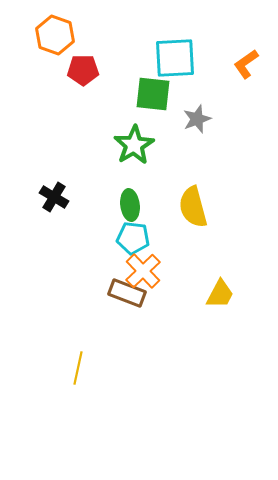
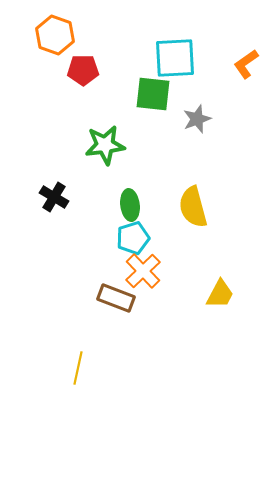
green star: moved 29 px left; rotated 24 degrees clockwise
cyan pentagon: rotated 24 degrees counterclockwise
brown rectangle: moved 11 px left, 5 px down
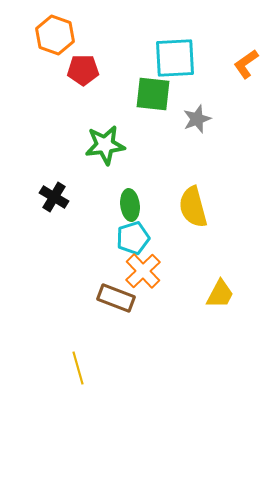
yellow line: rotated 28 degrees counterclockwise
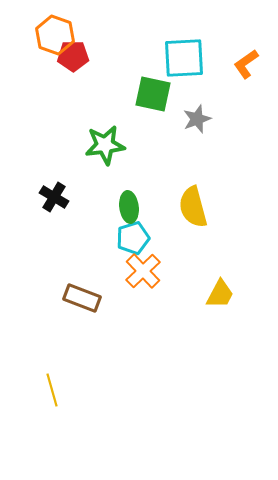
cyan square: moved 9 px right
red pentagon: moved 10 px left, 14 px up
green square: rotated 6 degrees clockwise
green ellipse: moved 1 px left, 2 px down
brown rectangle: moved 34 px left
yellow line: moved 26 px left, 22 px down
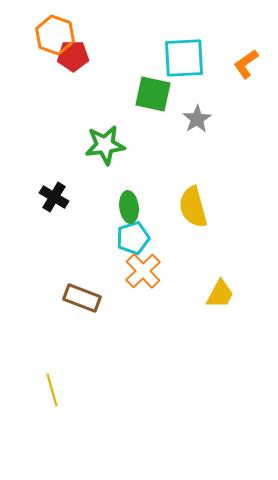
gray star: rotated 12 degrees counterclockwise
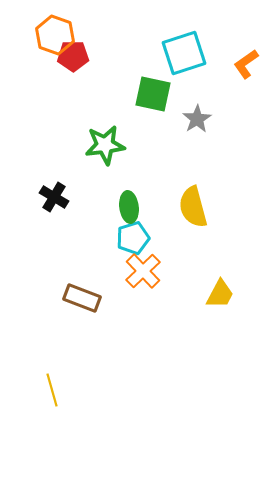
cyan square: moved 5 px up; rotated 15 degrees counterclockwise
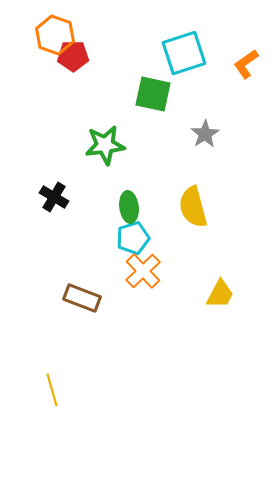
gray star: moved 8 px right, 15 px down
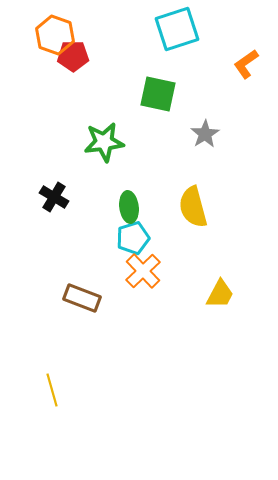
cyan square: moved 7 px left, 24 px up
green square: moved 5 px right
green star: moved 1 px left, 3 px up
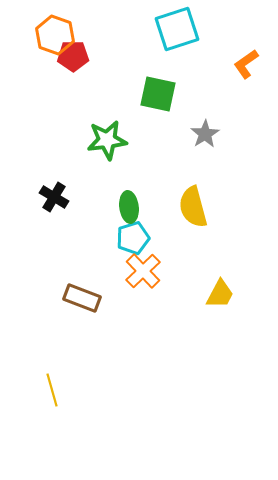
green star: moved 3 px right, 2 px up
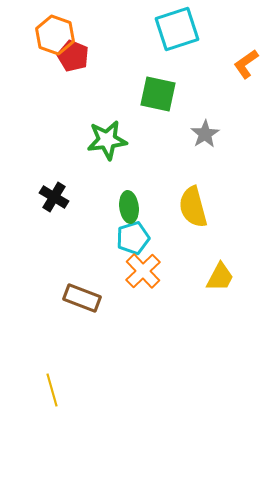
red pentagon: rotated 24 degrees clockwise
yellow trapezoid: moved 17 px up
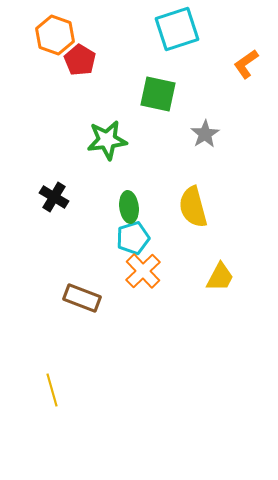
red pentagon: moved 7 px right, 4 px down; rotated 8 degrees clockwise
